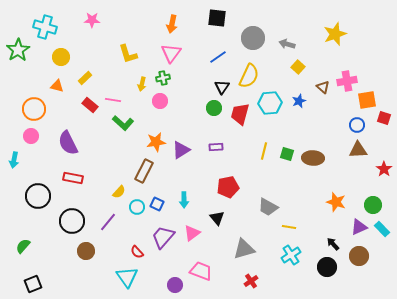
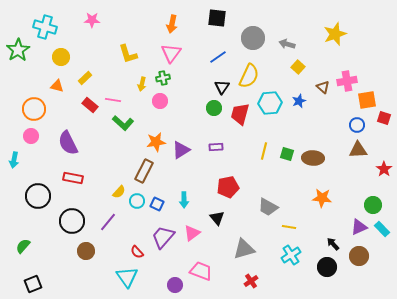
orange star at (336, 202): moved 14 px left, 4 px up; rotated 12 degrees counterclockwise
cyan circle at (137, 207): moved 6 px up
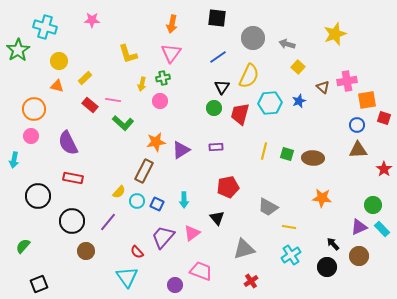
yellow circle at (61, 57): moved 2 px left, 4 px down
black square at (33, 284): moved 6 px right
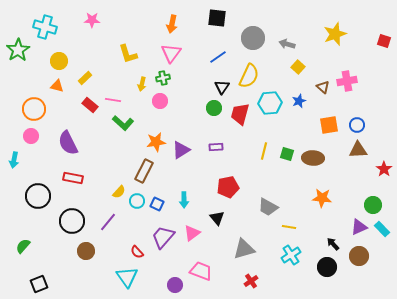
orange square at (367, 100): moved 38 px left, 25 px down
red square at (384, 118): moved 77 px up
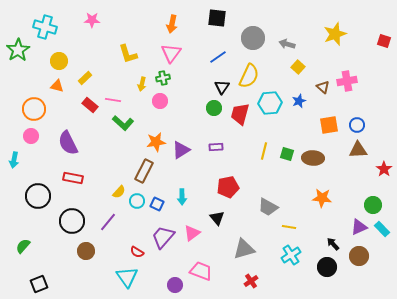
cyan arrow at (184, 200): moved 2 px left, 3 px up
red semicircle at (137, 252): rotated 16 degrees counterclockwise
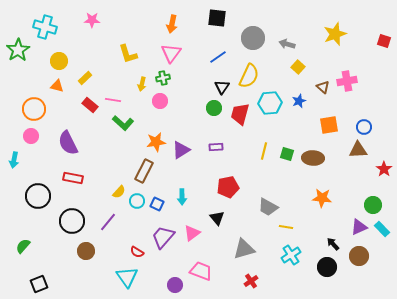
blue circle at (357, 125): moved 7 px right, 2 px down
yellow line at (289, 227): moved 3 px left
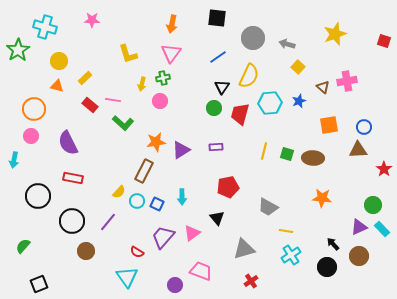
yellow line at (286, 227): moved 4 px down
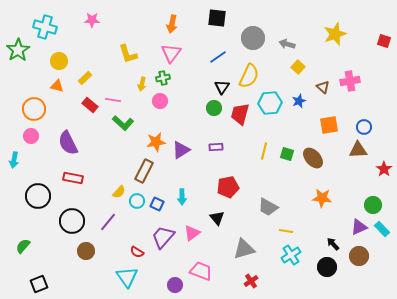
pink cross at (347, 81): moved 3 px right
brown ellipse at (313, 158): rotated 45 degrees clockwise
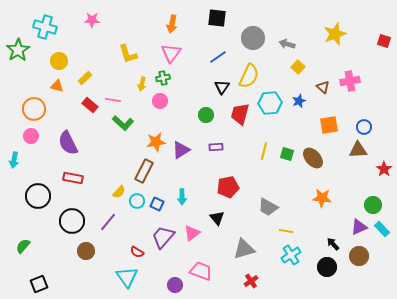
green circle at (214, 108): moved 8 px left, 7 px down
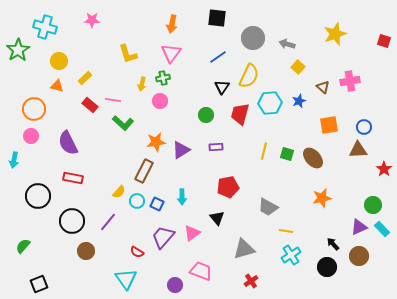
orange star at (322, 198): rotated 18 degrees counterclockwise
cyan triangle at (127, 277): moved 1 px left, 2 px down
